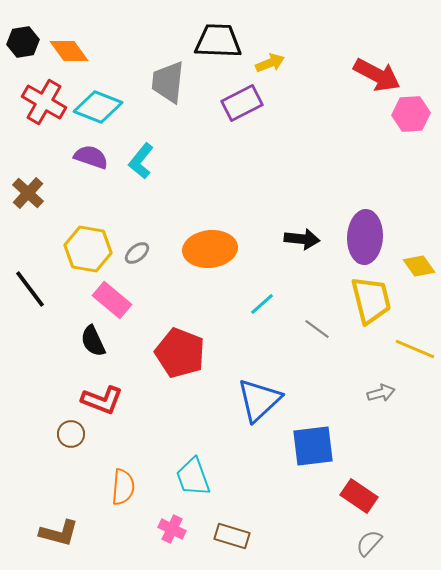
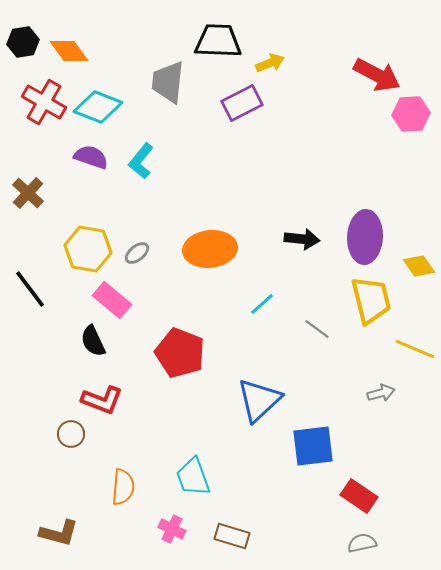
gray semicircle: moved 7 px left; rotated 36 degrees clockwise
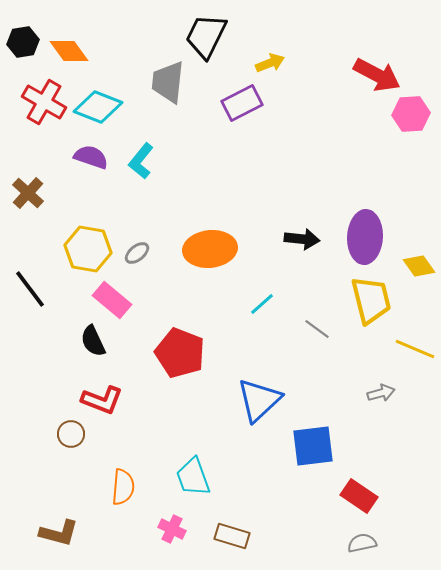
black trapezoid: moved 12 px left, 5 px up; rotated 66 degrees counterclockwise
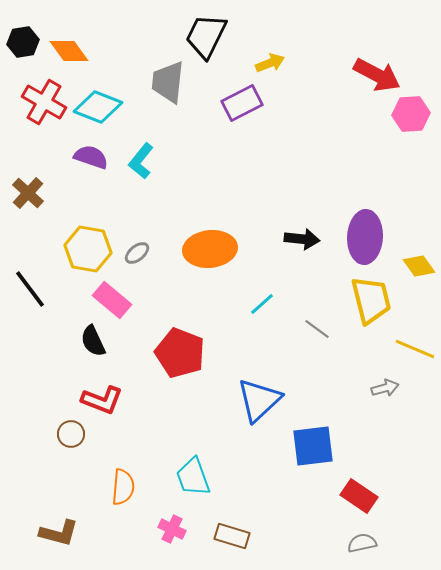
gray arrow: moved 4 px right, 5 px up
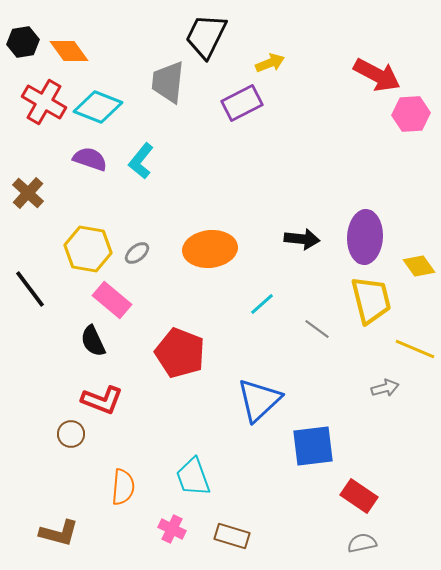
purple semicircle: moved 1 px left, 2 px down
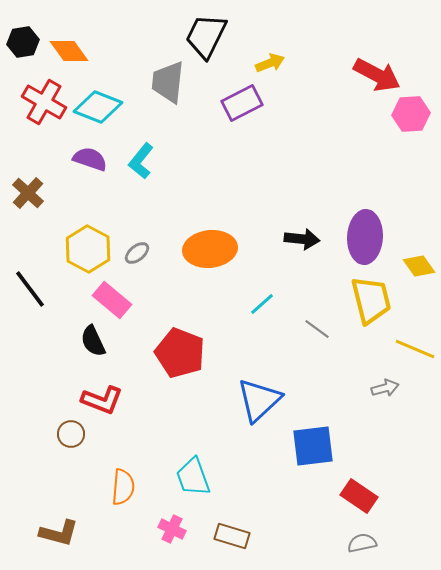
yellow hexagon: rotated 18 degrees clockwise
